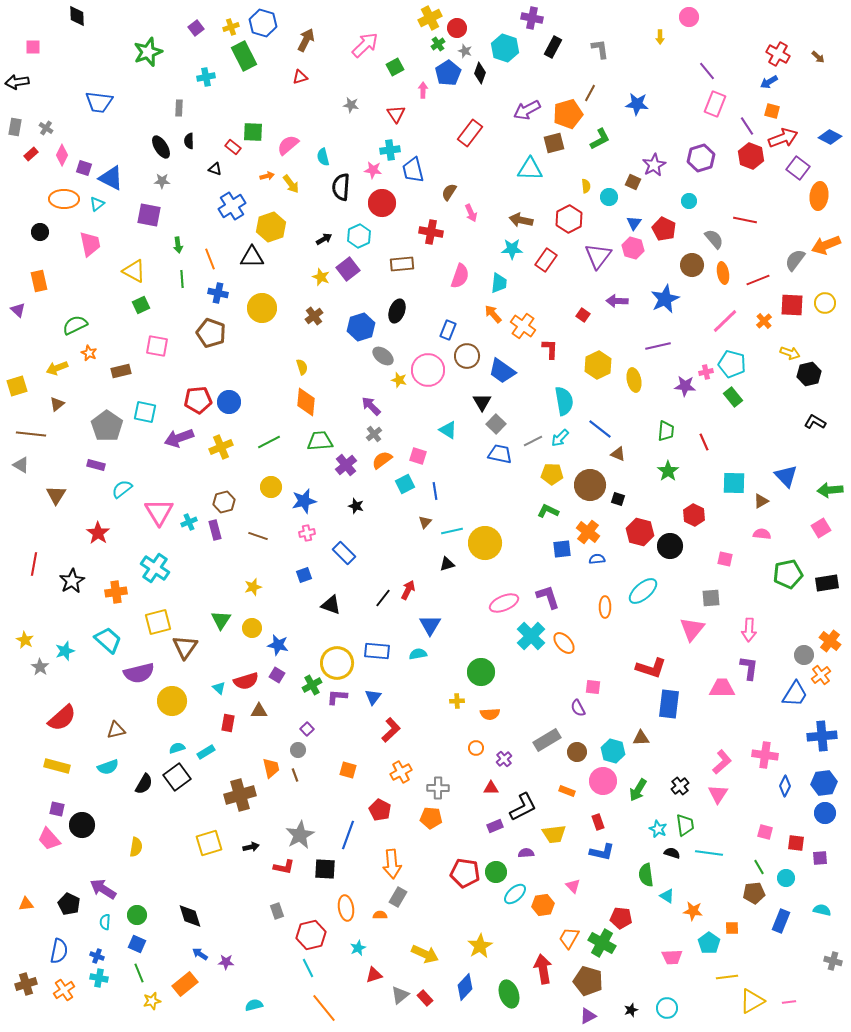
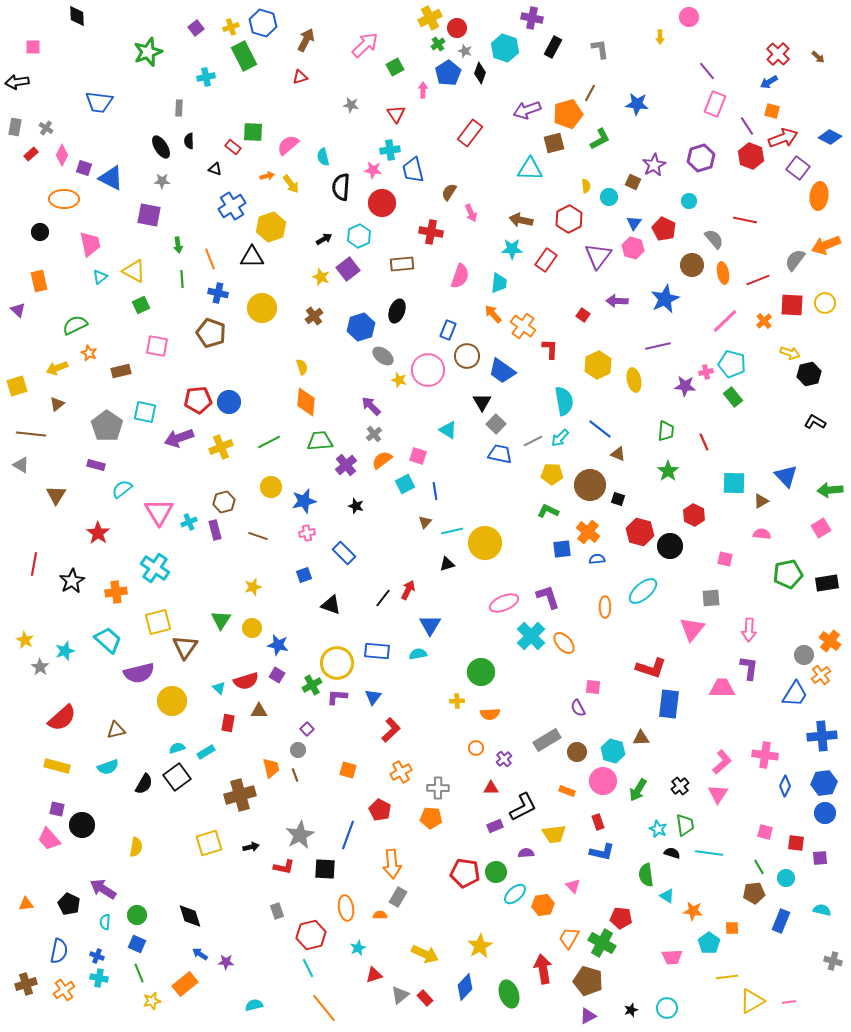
red cross at (778, 54): rotated 15 degrees clockwise
purple arrow at (527, 110): rotated 8 degrees clockwise
cyan triangle at (97, 204): moved 3 px right, 73 px down
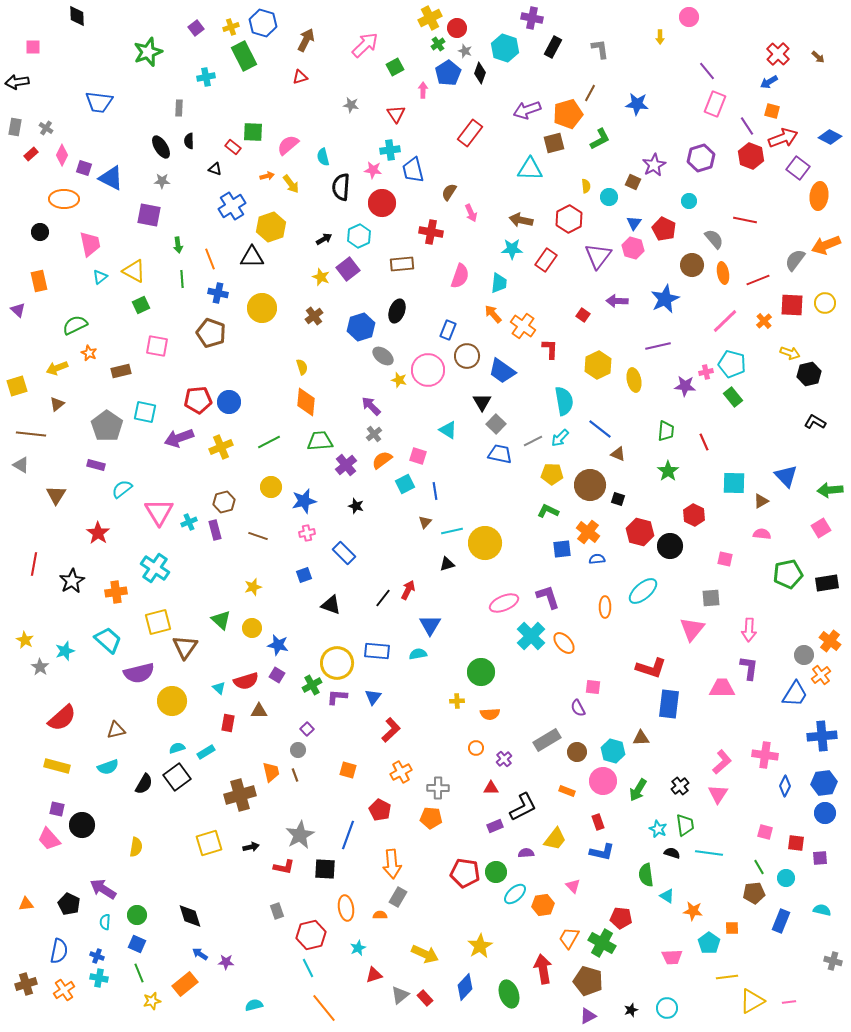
green triangle at (221, 620): rotated 20 degrees counterclockwise
orange trapezoid at (271, 768): moved 4 px down
yellow trapezoid at (554, 834): moved 1 px right, 5 px down; rotated 45 degrees counterclockwise
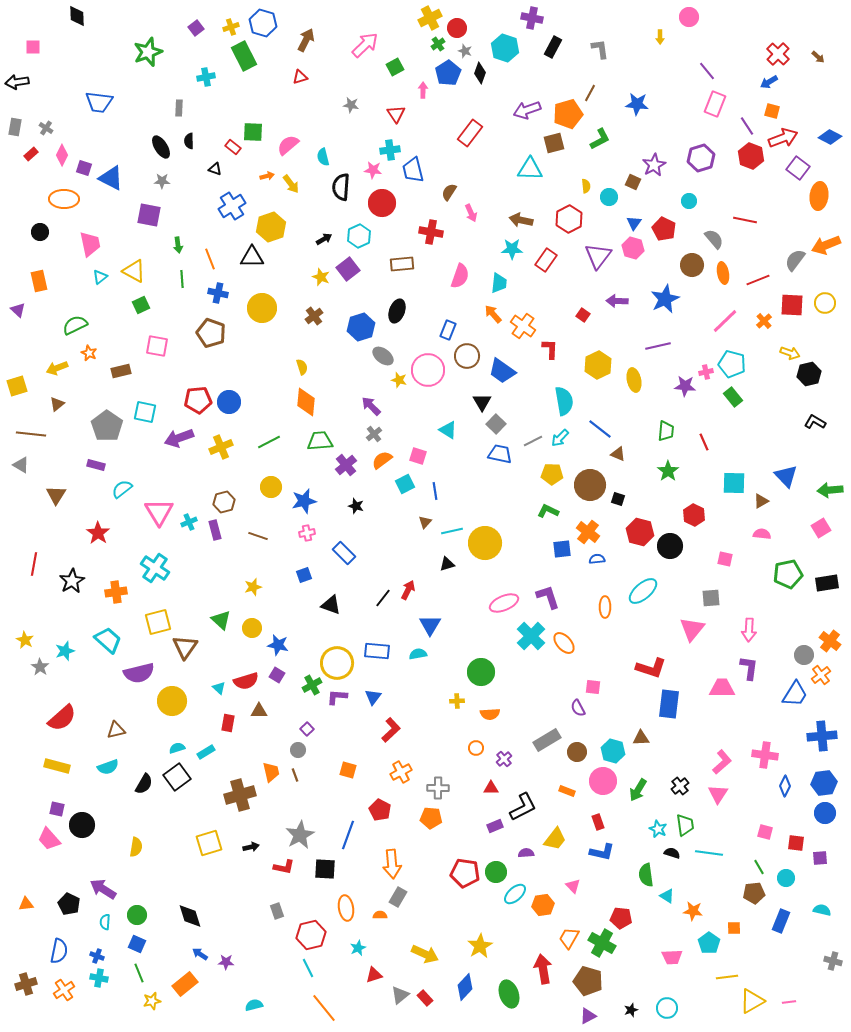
orange square at (732, 928): moved 2 px right
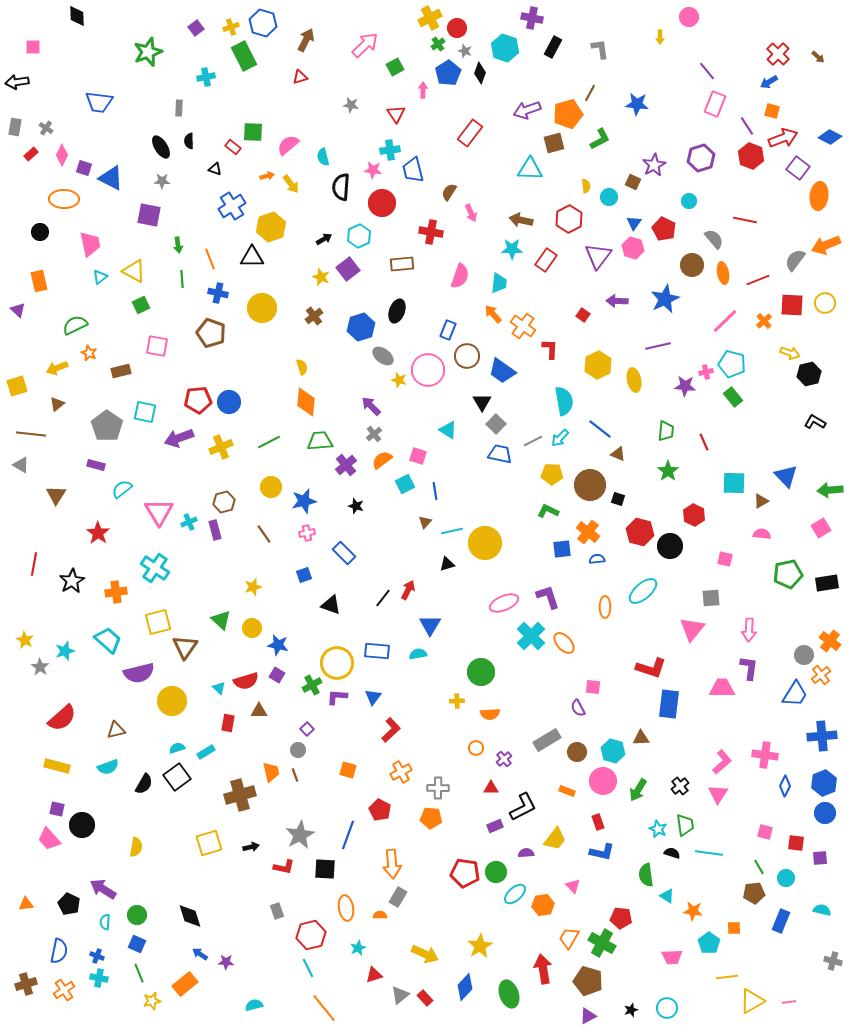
brown line at (258, 536): moved 6 px right, 2 px up; rotated 36 degrees clockwise
blue hexagon at (824, 783): rotated 15 degrees counterclockwise
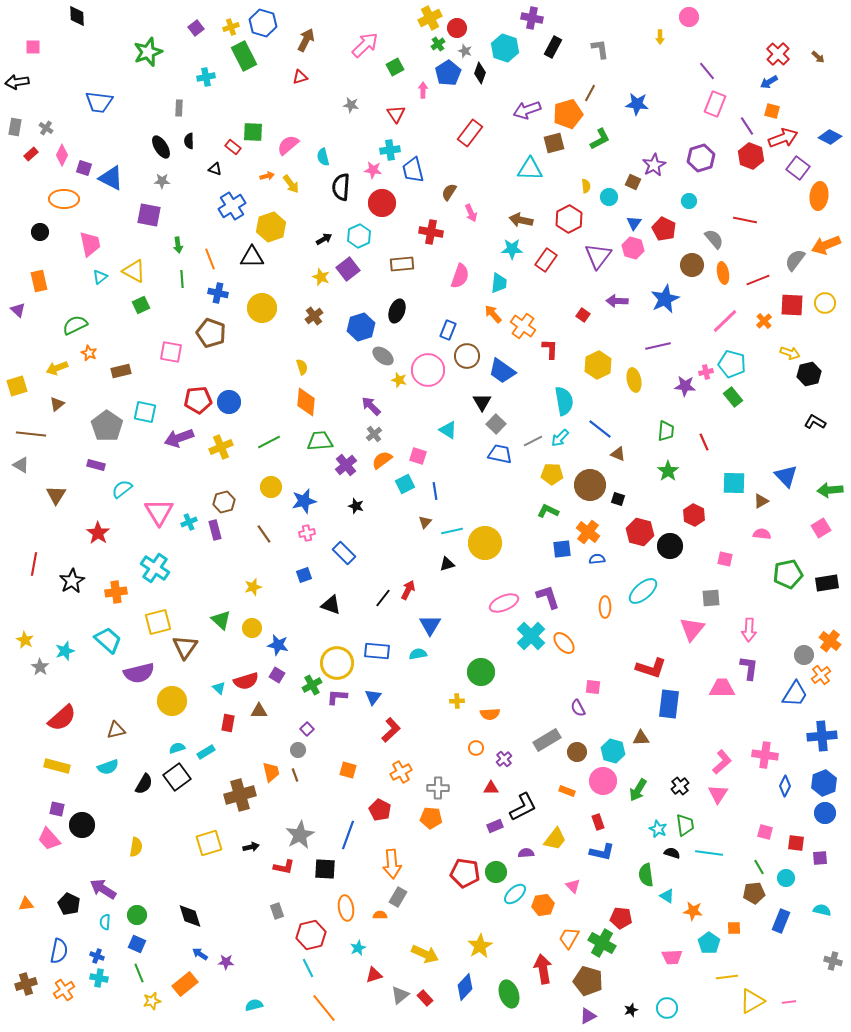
pink square at (157, 346): moved 14 px right, 6 px down
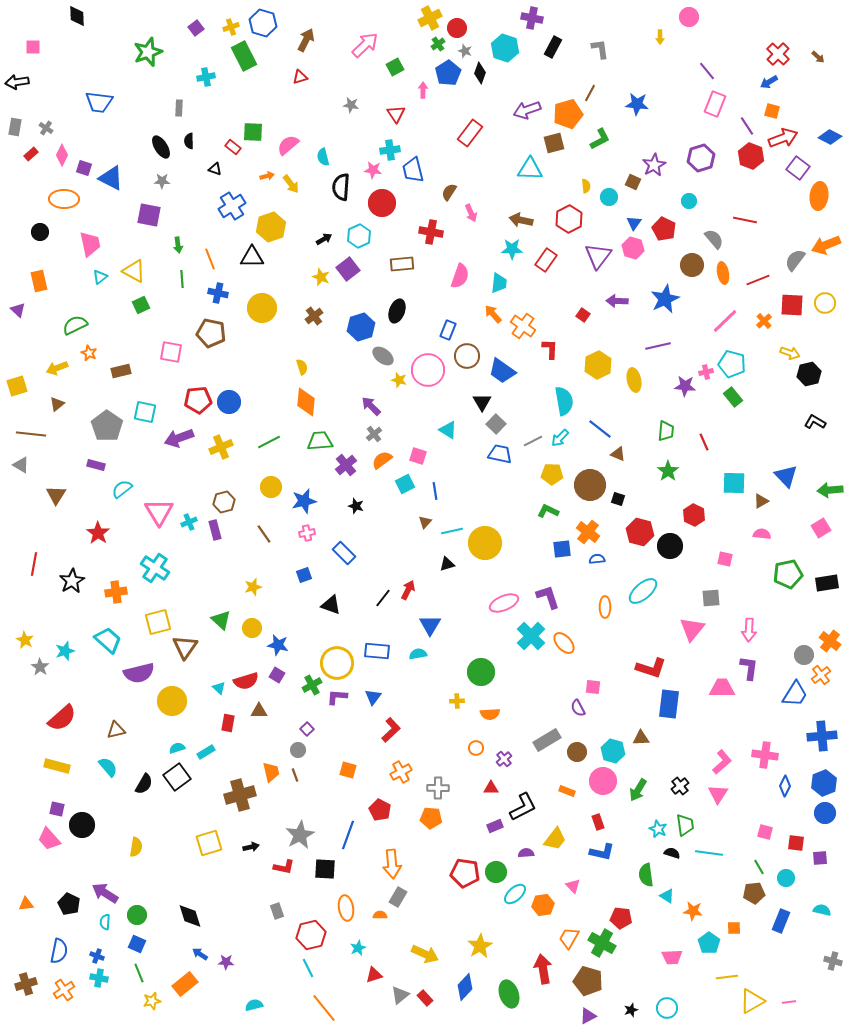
brown pentagon at (211, 333): rotated 8 degrees counterclockwise
cyan semicircle at (108, 767): rotated 110 degrees counterclockwise
purple arrow at (103, 889): moved 2 px right, 4 px down
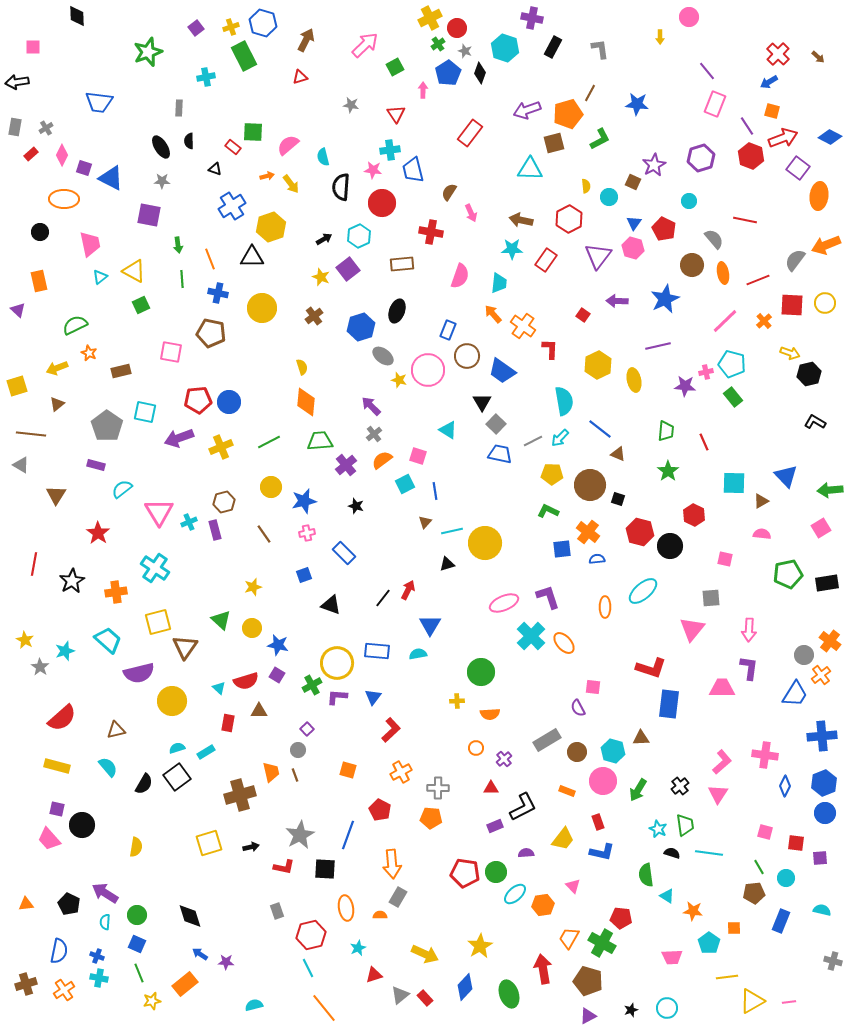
gray cross at (46, 128): rotated 24 degrees clockwise
yellow trapezoid at (555, 839): moved 8 px right
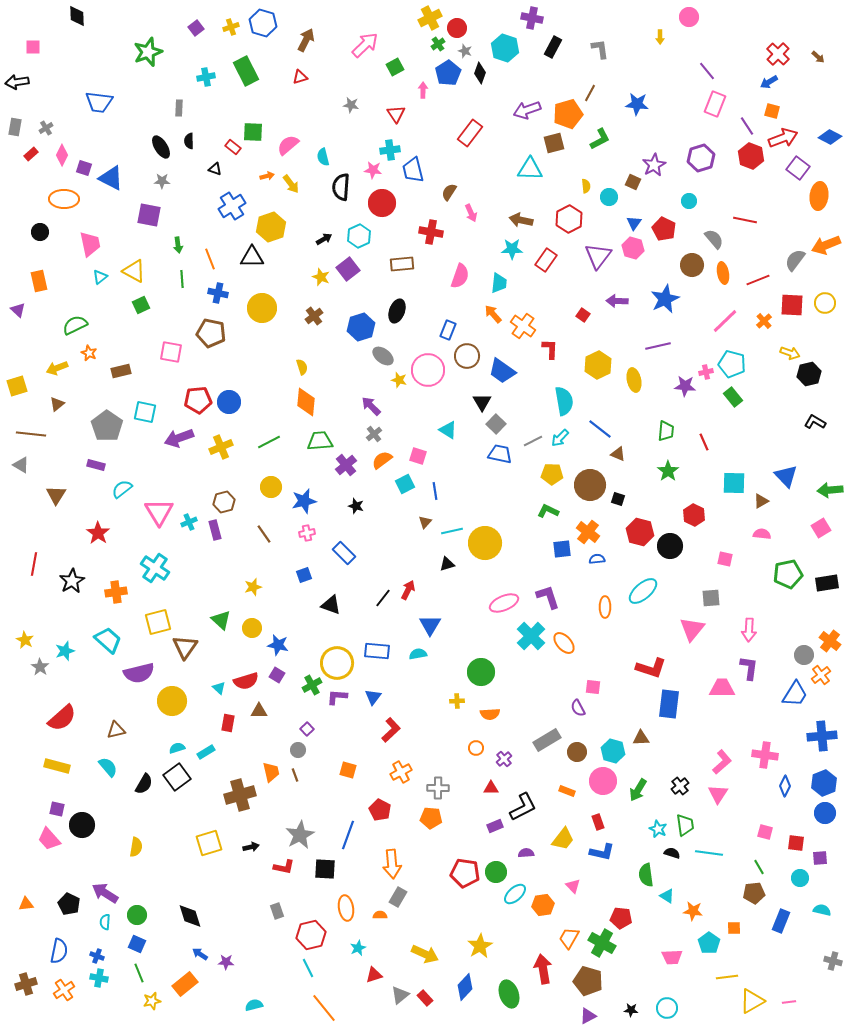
green rectangle at (244, 56): moved 2 px right, 15 px down
cyan circle at (786, 878): moved 14 px right
black star at (631, 1010): rotated 24 degrees clockwise
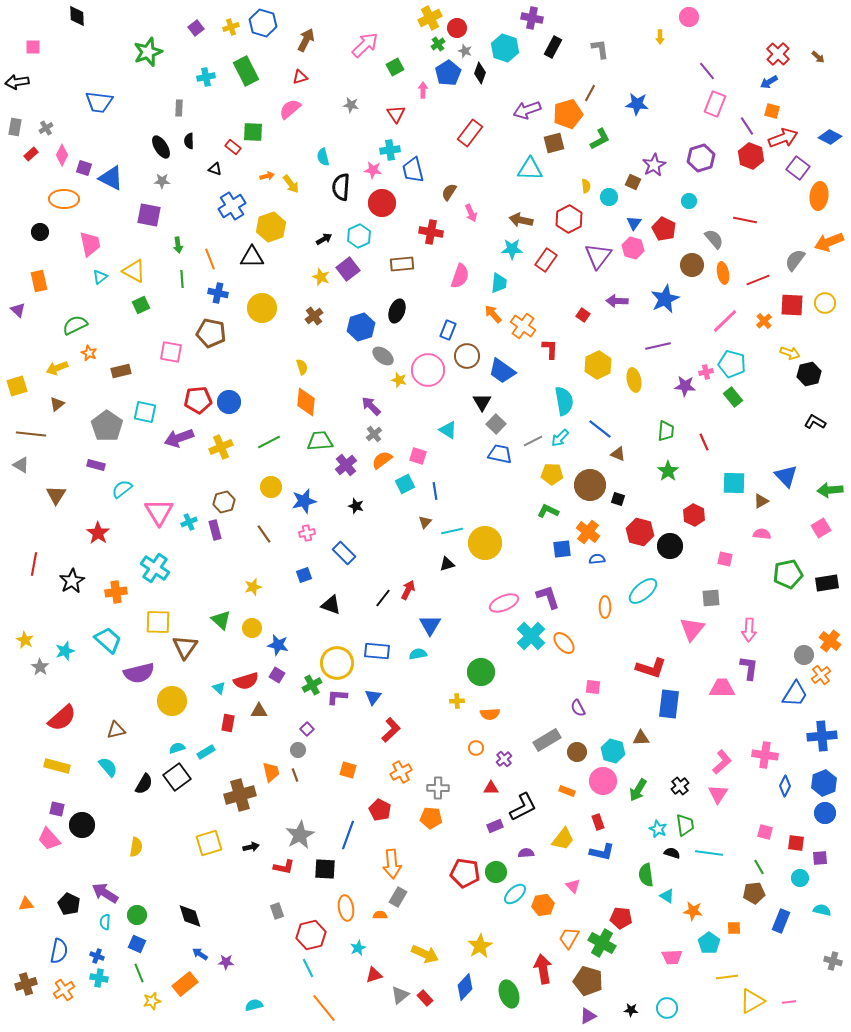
pink semicircle at (288, 145): moved 2 px right, 36 px up
orange arrow at (826, 245): moved 3 px right, 3 px up
yellow square at (158, 622): rotated 16 degrees clockwise
